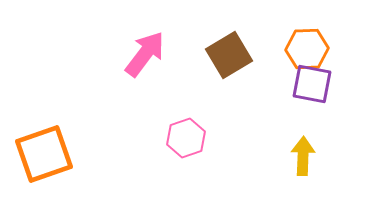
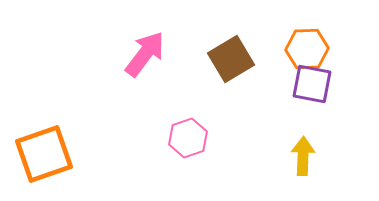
brown square: moved 2 px right, 4 px down
pink hexagon: moved 2 px right
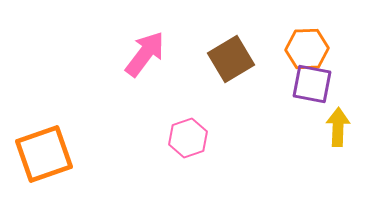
yellow arrow: moved 35 px right, 29 px up
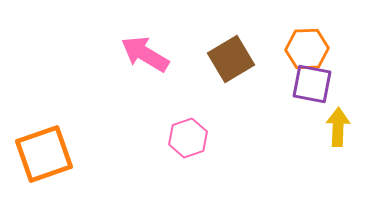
pink arrow: rotated 96 degrees counterclockwise
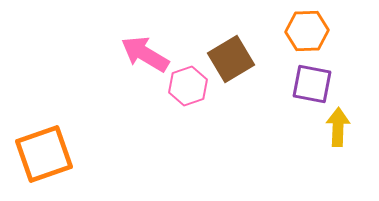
orange hexagon: moved 18 px up
pink hexagon: moved 52 px up
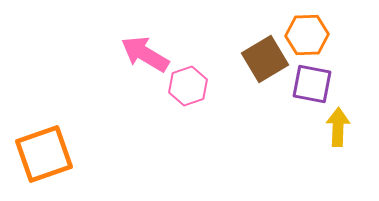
orange hexagon: moved 4 px down
brown square: moved 34 px right
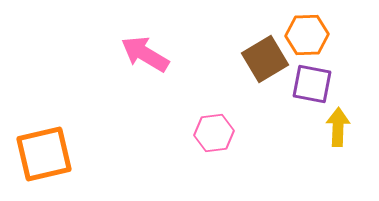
pink hexagon: moved 26 px right, 47 px down; rotated 12 degrees clockwise
orange square: rotated 6 degrees clockwise
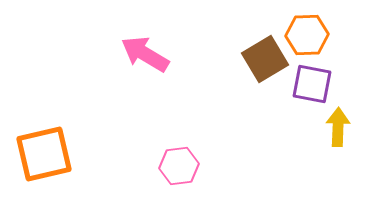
pink hexagon: moved 35 px left, 33 px down
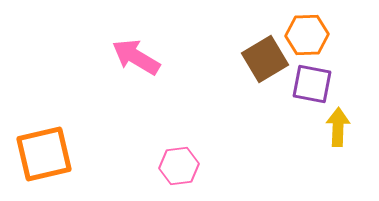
pink arrow: moved 9 px left, 3 px down
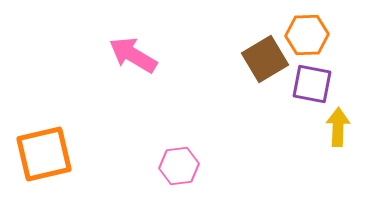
pink arrow: moved 3 px left, 2 px up
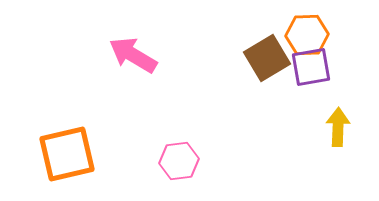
brown square: moved 2 px right, 1 px up
purple square: moved 1 px left, 17 px up; rotated 21 degrees counterclockwise
orange square: moved 23 px right
pink hexagon: moved 5 px up
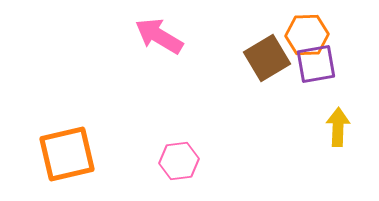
pink arrow: moved 26 px right, 19 px up
purple square: moved 5 px right, 3 px up
